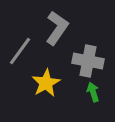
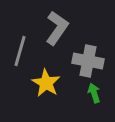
gray line: rotated 20 degrees counterclockwise
yellow star: rotated 12 degrees counterclockwise
green arrow: moved 1 px right, 1 px down
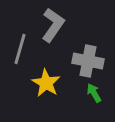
gray L-shape: moved 4 px left, 3 px up
gray line: moved 2 px up
green arrow: rotated 12 degrees counterclockwise
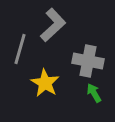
gray L-shape: rotated 12 degrees clockwise
yellow star: moved 1 px left
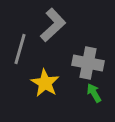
gray cross: moved 2 px down
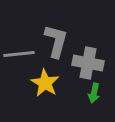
gray L-shape: moved 3 px right, 16 px down; rotated 32 degrees counterclockwise
gray line: moved 1 px left, 5 px down; rotated 68 degrees clockwise
green arrow: rotated 138 degrees counterclockwise
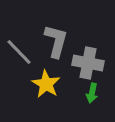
gray line: moved 2 px up; rotated 52 degrees clockwise
yellow star: moved 1 px right, 1 px down
green arrow: moved 2 px left
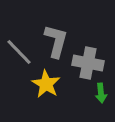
green arrow: moved 9 px right; rotated 18 degrees counterclockwise
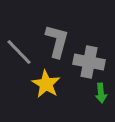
gray L-shape: moved 1 px right
gray cross: moved 1 px right, 1 px up
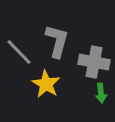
gray cross: moved 5 px right
